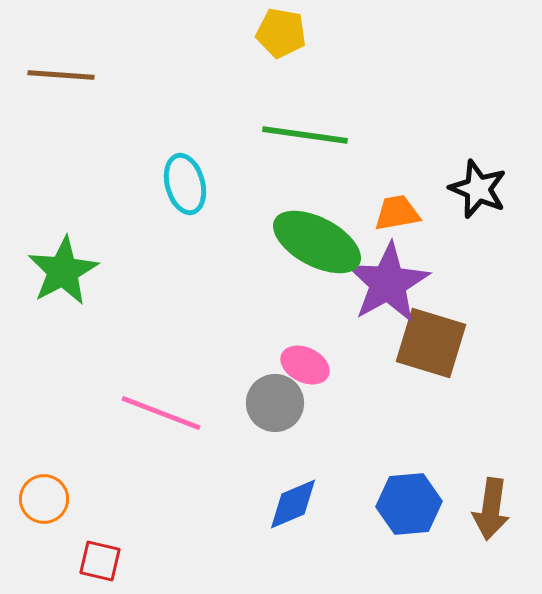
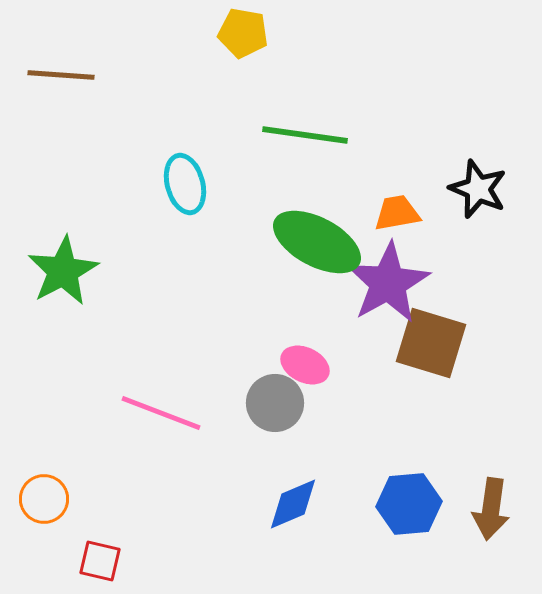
yellow pentagon: moved 38 px left
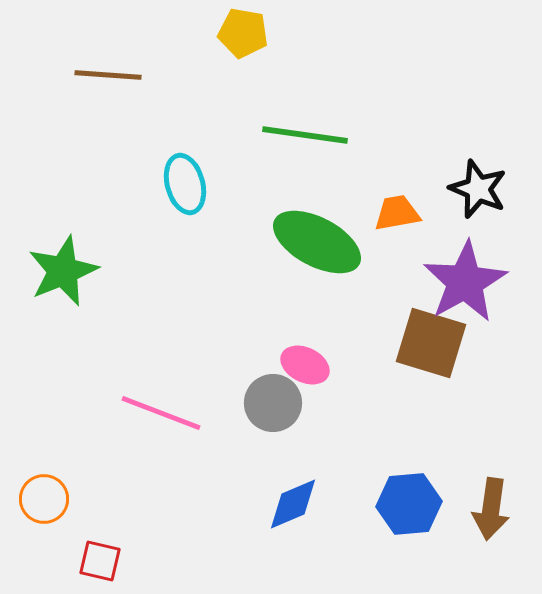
brown line: moved 47 px right
green star: rotated 6 degrees clockwise
purple star: moved 77 px right, 1 px up
gray circle: moved 2 px left
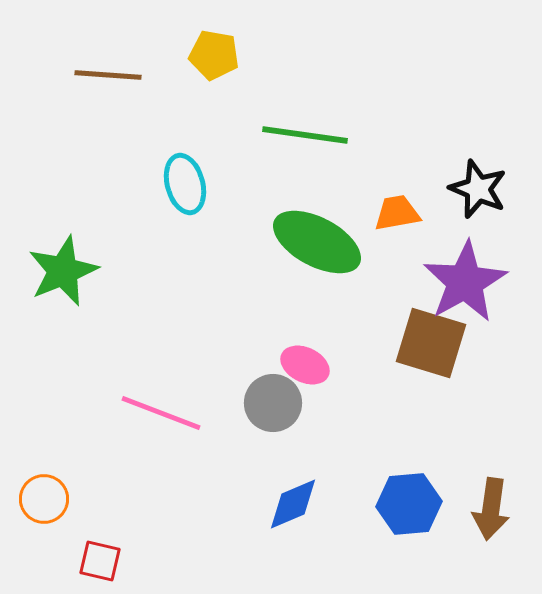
yellow pentagon: moved 29 px left, 22 px down
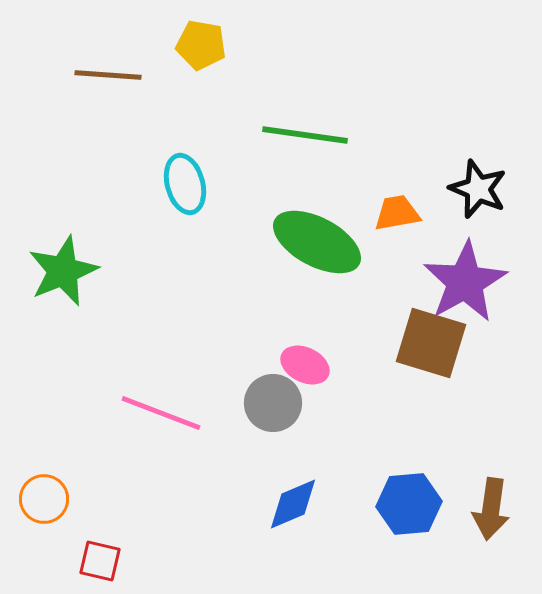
yellow pentagon: moved 13 px left, 10 px up
